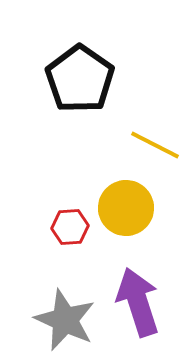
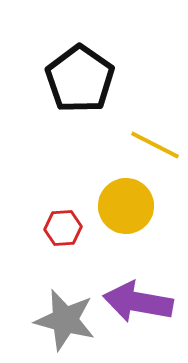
yellow circle: moved 2 px up
red hexagon: moved 7 px left, 1 px down
purple arrow: rotated 62 degrees counterclockwise
gray star: rotated 10 degrees counterclockwise
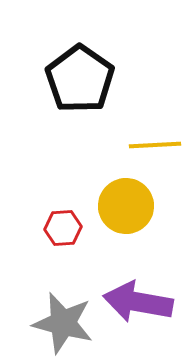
yellow line: rotated 30 degrees counterclockwise
gray star: moved 2 px left, 3 px down
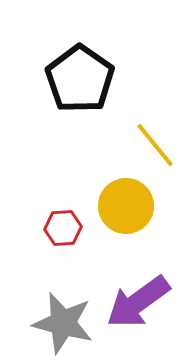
yellow line: rotated 54 degrees clockwise
purple arrow: rotated 46 degrees counterclockwise
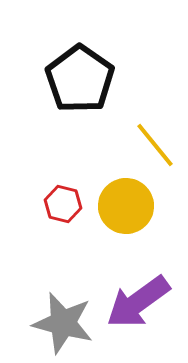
red hexagon: moved 24 px up; rotated 18 degrees clockwise
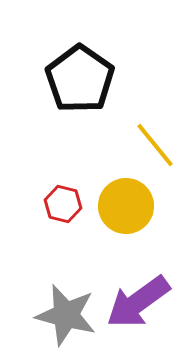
gray star: moved 3 px right, 8 px up
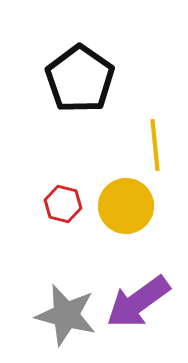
yellow line: rotated 33 degrees clockwise
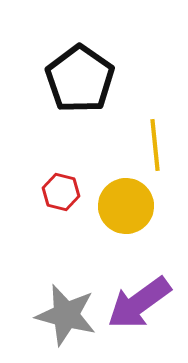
red hexagon: moved 2 px left, 12 px up
purple arrow: moved 1 px right, 1 px down
